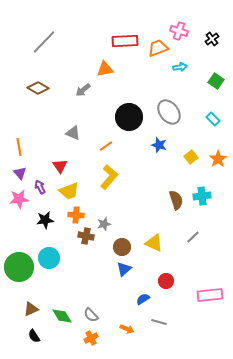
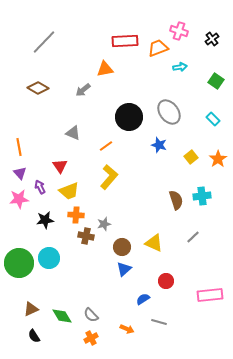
green circle at (19, 267): moved 4 px up
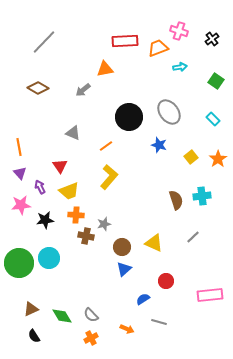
pink star at (19, 199): moved 2 px right, 6 px down
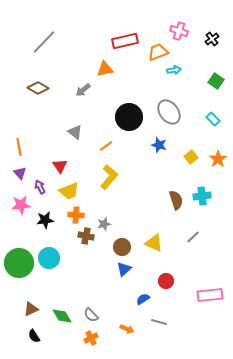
red rectangle at (125, 41): rotated 10 degrees counterclockwise
orange trapezoid at (158, 48): moved 4 px down
cyan arrow at (180, 67): moved 6 px left, 3 px down
gray triangle at (73, 133): moved 2 px right, 1 px up; rotated 14 degrees clockwise
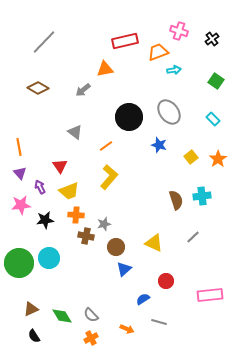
brown circle at (122, 247): moved 6 px left
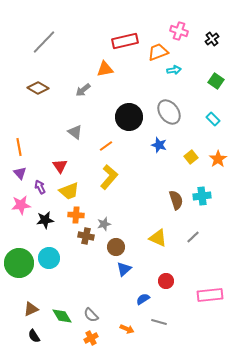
yellow triangle at (154, 243): moved 4 px right, 5 px up
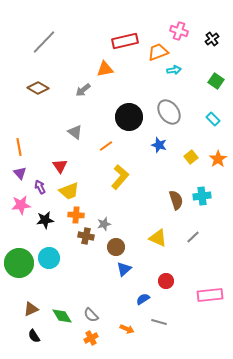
yellow L-shape at (109, 177): moved 11 px right
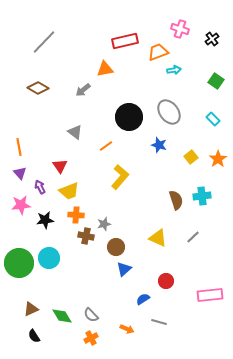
pink cross at (179, 31): moved 1 px right, 2 px up
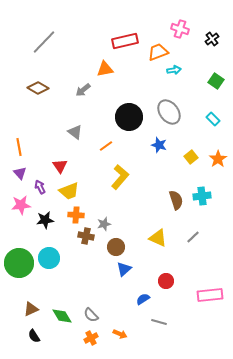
orange arrow at (127, 329): moved 7 px left, 5 px down
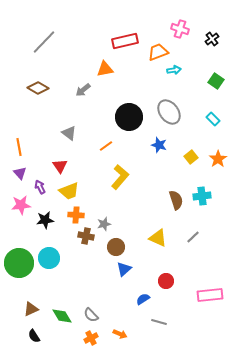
gray triangle at (75, 132): moved 6 px left, 1 px down
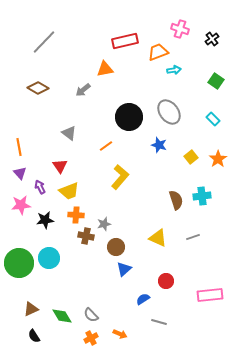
gray line at (193, 237): rotated 24 degrees clockwise
